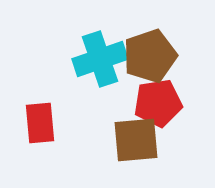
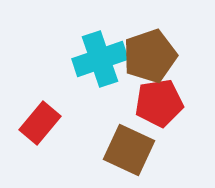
red pentagon: moved 1 px right
red rectangle: rotated 45 degrees clockwise
brown square: moved 7 px left, 10 px down; rotated 30 degrees clockwise
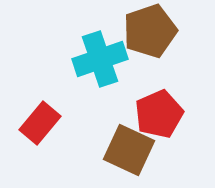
brown pentagon: moved 25 px up
red pentagon: moved 11 px down; rotated 15 degrees counterclockwise
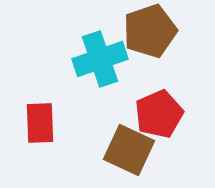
red rectangle: rotated 42 degrees counterclockwise
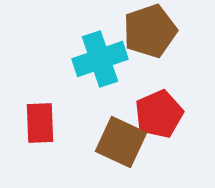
brown square: moved 8 px left, 8 px up
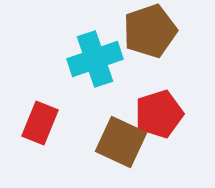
cyan cross: moved 5 px left
red pentagon: rotated 6 degrees clockwise
red rectangle: rotated 24 degrees clockwise
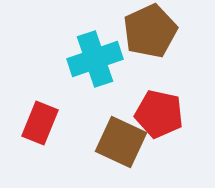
brown pentagon: rotated 6 degrees counterclockwise
red pentagon: rotated 30 degrees clockwise
